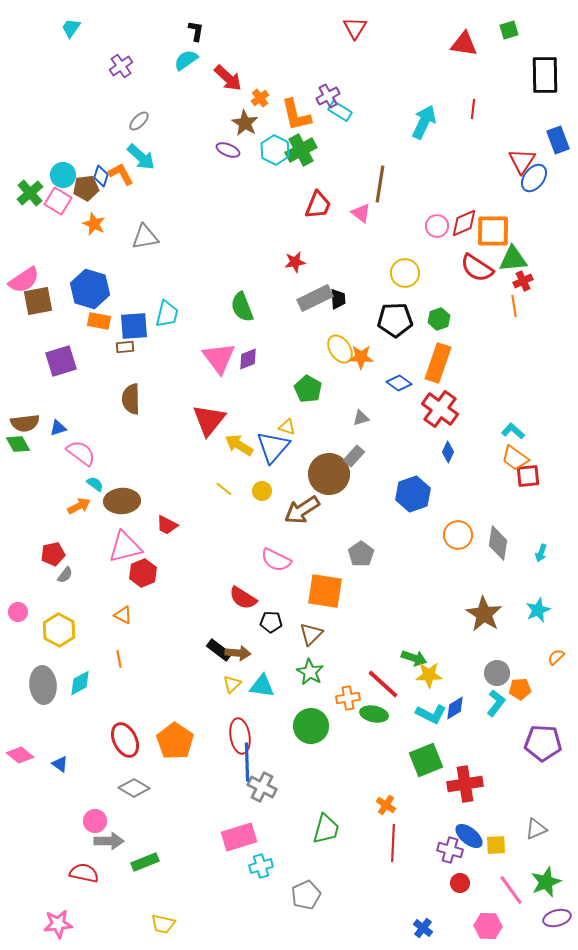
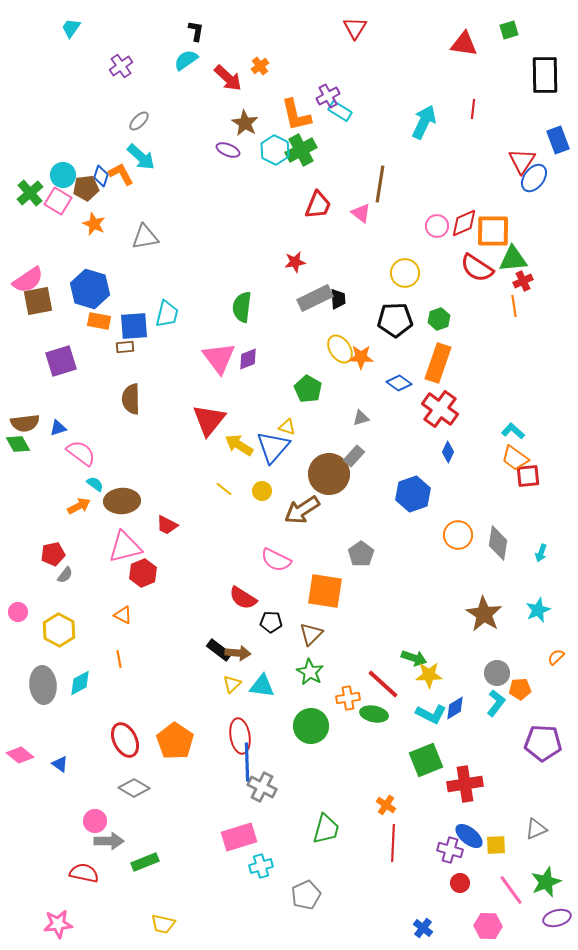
orange cross at (260, 98): moved 32 px up
pink semicircle at (24, 280): moved 4 px right
green semicircle at (242, 307): rotated 28 degrees clockwise
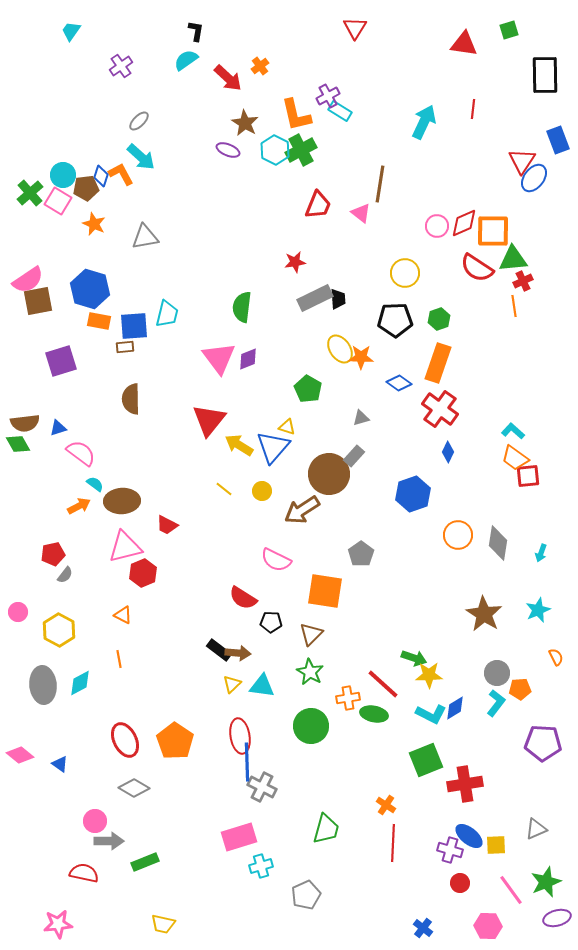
cyan trapezoid at (71, 28): moved 3 px down
orange semicircle at (556, 657): rotated 108 degrees clockwise
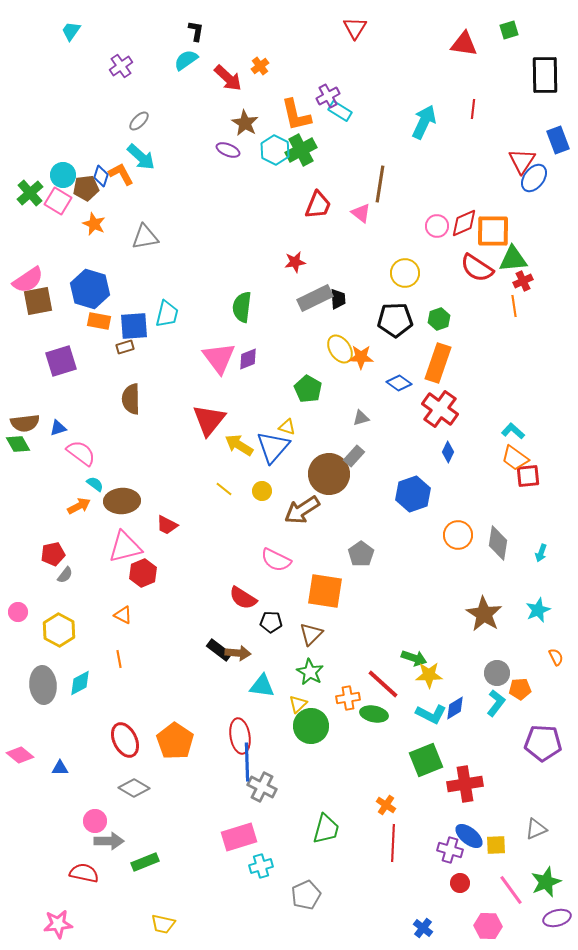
brown rectangle at (125, 347): rotated 12 degrees counterclockwise
yellow triangle at (232, 684): moved 66 px right, 20 px down
blue triangle at (60, 764): moved 4 px down; rotated 36 degrees counterclockwise
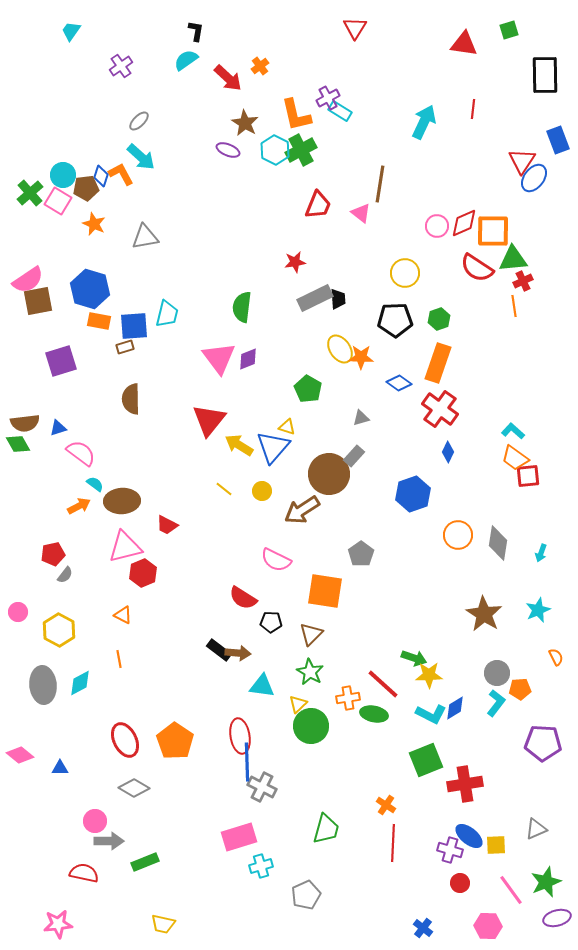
purple cross at (328, 96): moved 2 px down
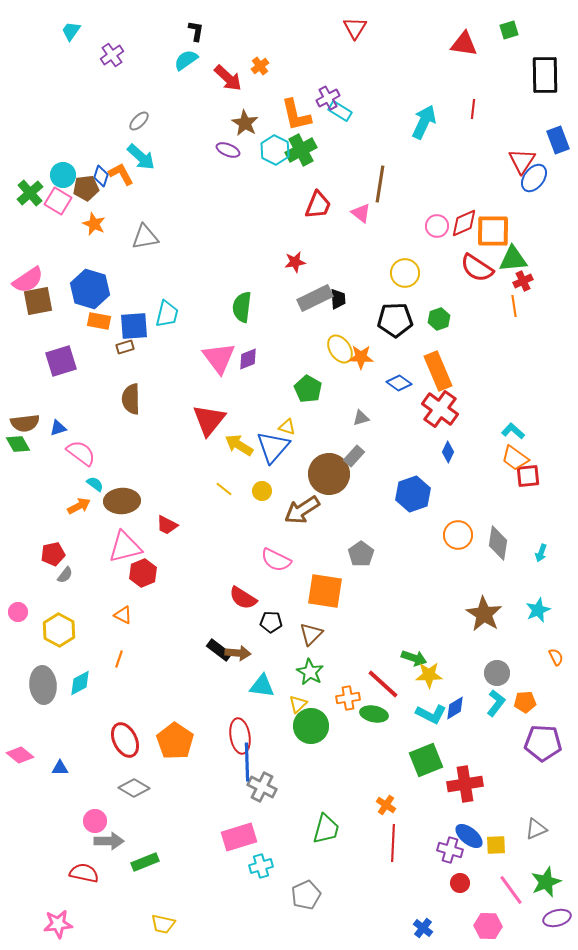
purple cross at (121, 66): moved 9 px left, 11 px up
orange rectangle at (438, 363): moved 8 px down; rotated 42 degrees counterclockwise
orange line at (119, 659): rotated 30 degrees clockwise
orange pentagon at (520, 689): moved 5 px right, 13 px down
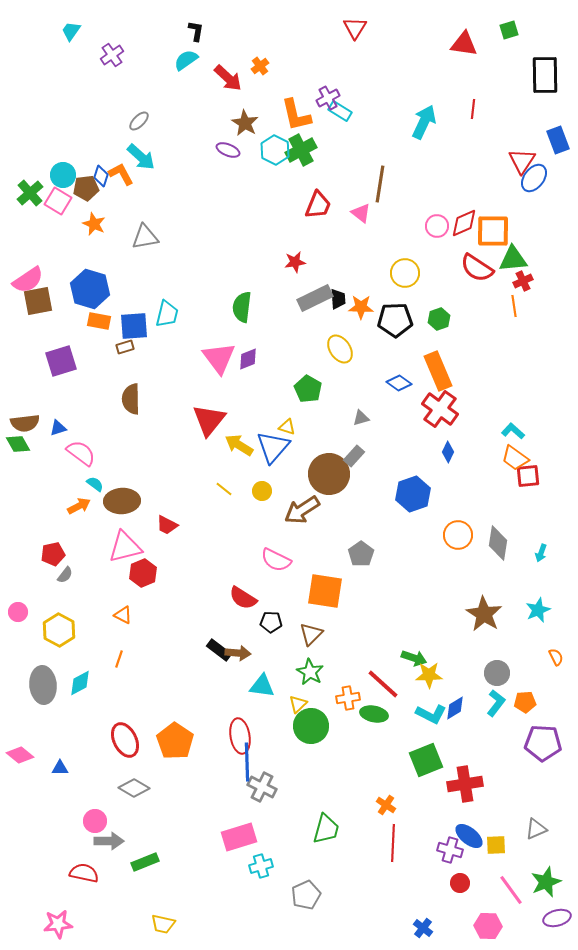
orange star at (361, 357): moved 50 px up
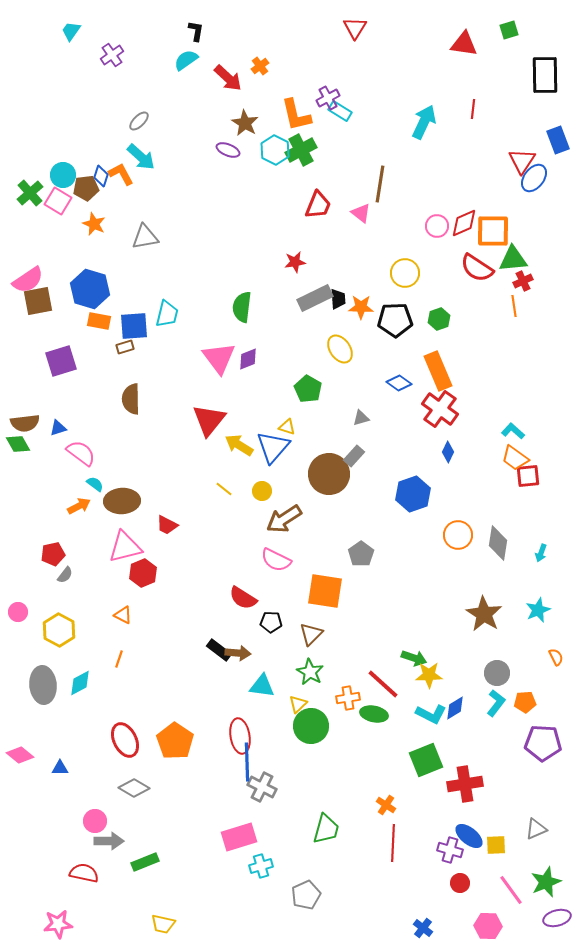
brown arrow at (302, 510): moved 18 px left, 9 px down
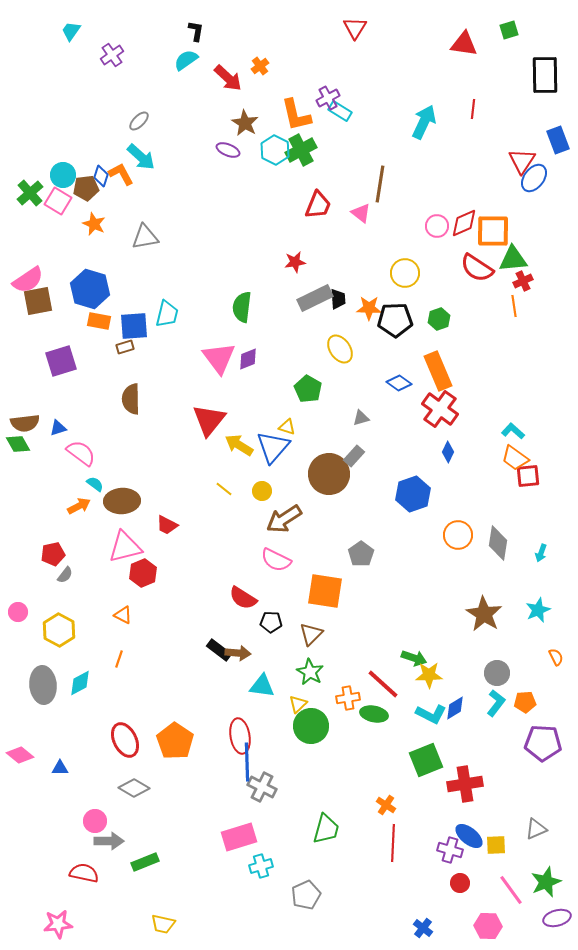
orange star at (361, 307): moved 8 px right, 1 px down
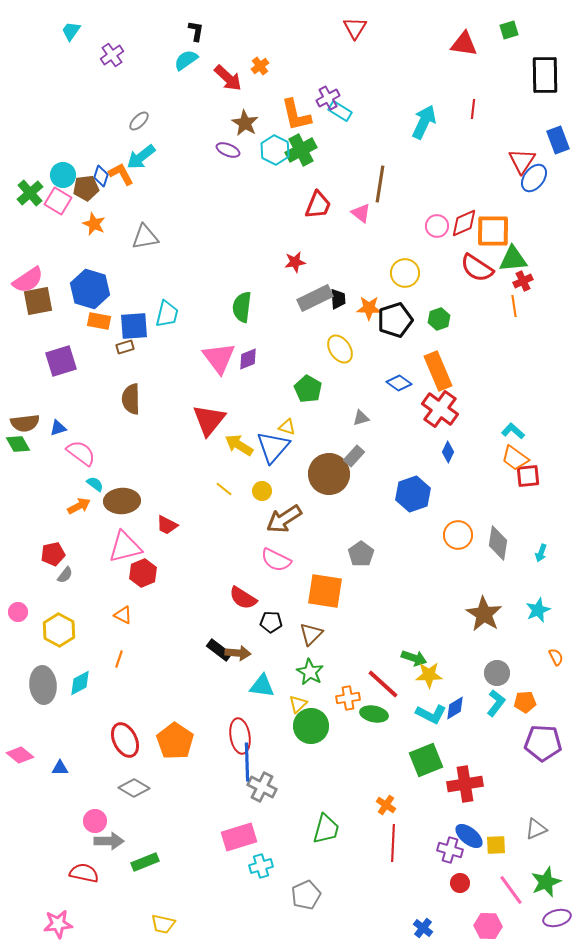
cyan arrow at (141, 157): rotated 100 degrees clockwise
black pentagon at (395, 320): rotated 16 degrees counterclockwise
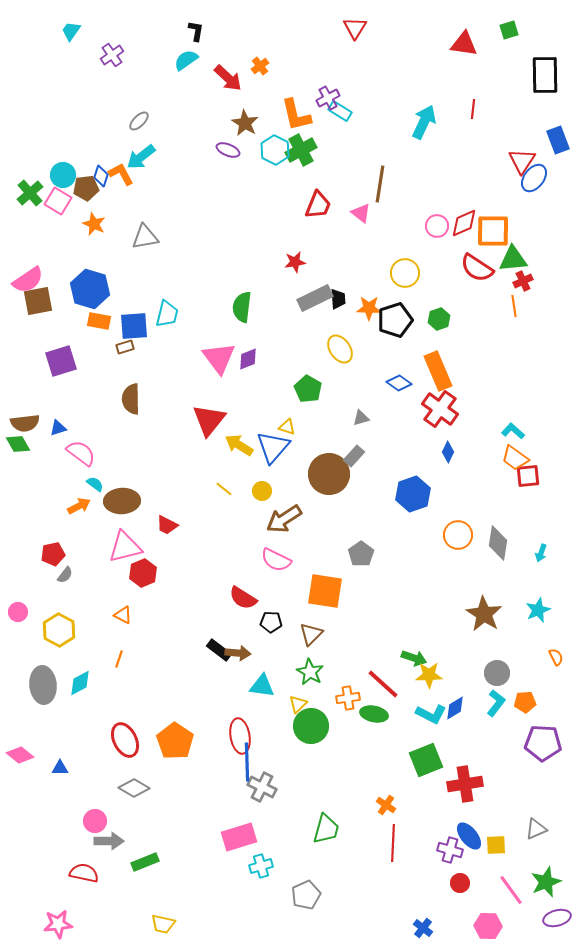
blue ellipse at (469, 836): rotated 12 degrees clockwise
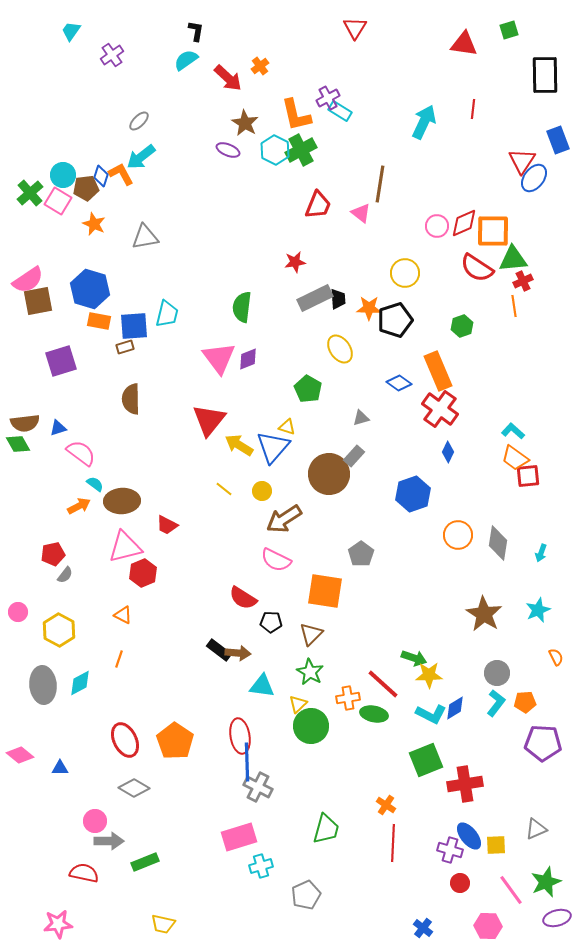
green hexagon at (439, 319): moved 23 px right, 7 px down
gray cross at (262, 787): moved 4 px left
